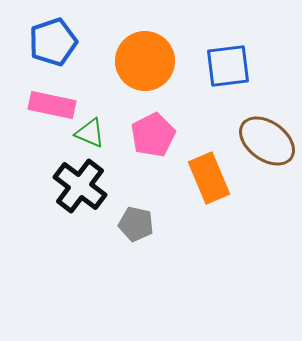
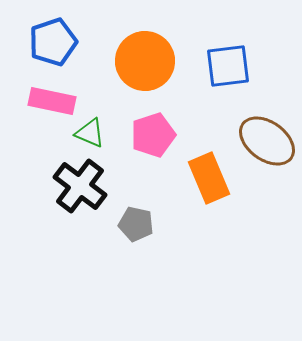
pink rectangle: moved 4 px up
pink pentagon: rotated 9 degrees clockwise
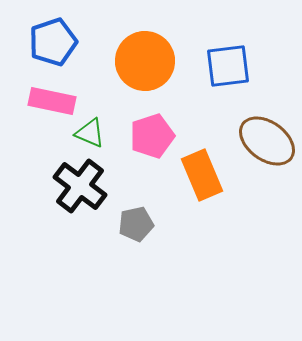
pink pentagon: moved 1 px left, 1 px down
orange rectangle: moved 7 px left, 3 px up
gray pentagon: rotated 24 degrees counterclockwise
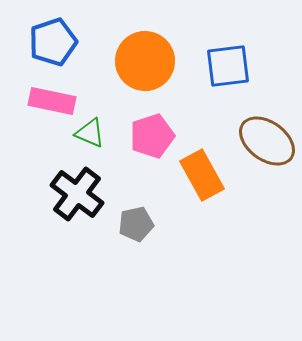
orange rectangle: rotated 6 degrees counterclockwise
black cross: moved 3 px left, 8 px down
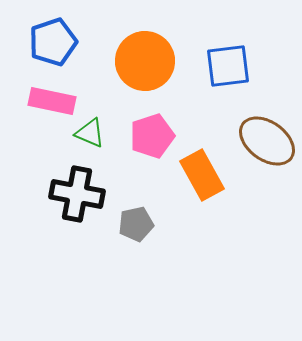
black cross: rotated 26 degrees counterclockwise
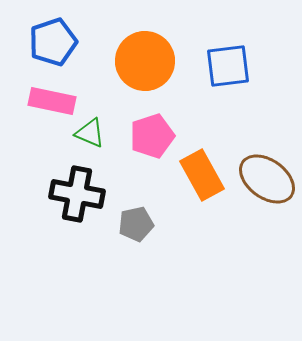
brown ellipse: moved 38 px down
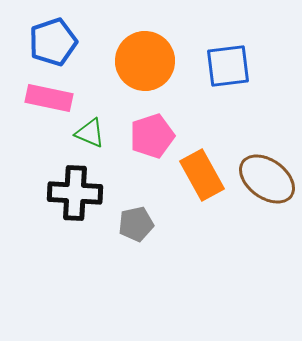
pink rectangle: moved 3 px left, 3 px up
black cross: moved 2 px left, 1 px up; rotated 8 degrees counterclockwise
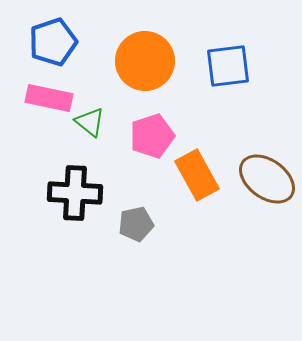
green triangle: moved 11 px up; rotated 16 degrees clockwise
orange rectangle: moved 5 px left
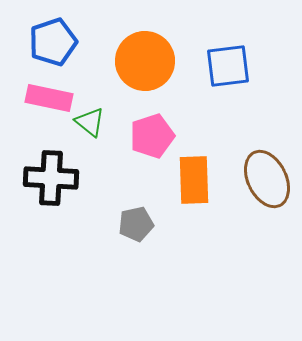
orange rectangle: moved 3 px left, 5 px down; rotated 27 degrees clockwise
brown ellipse: rotated 28 degrees clockwise
black cross: moved 24 px left, 15 px up
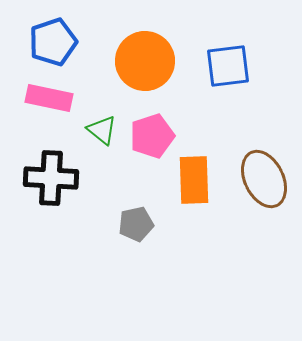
green triangle: moved 12 px right, 8 px down
brown ellipse: moved 3 px left
